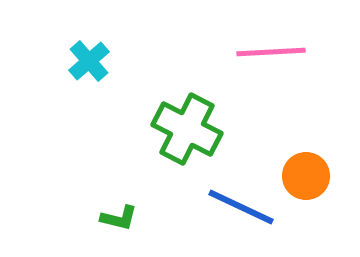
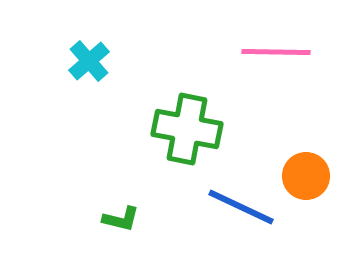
pink line: moved 5 px right; rotated 4 degrees clockwise
green cross: rotated 16 degrees counterclockwise
green L-shape: moved 2 px right, 1 px down
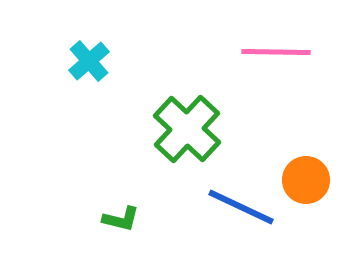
green cross: rotated 32 degrees clockwise
orange circle: moved 4 px down
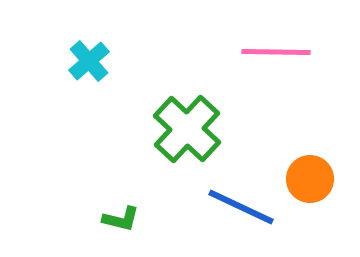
orange circle: moved 4 px right, 1 px up
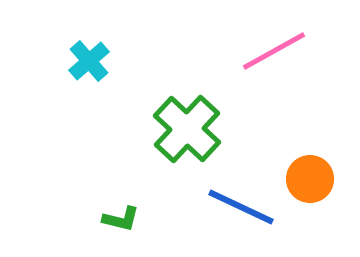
pink line: moved 2 px left, 1 px up; rotated 30 degrees counterclockwise
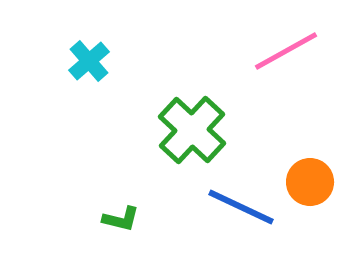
pink line: moved 12 px right
green cross: moved 5 px right, 1 px down
orange circle: moved 3 px down
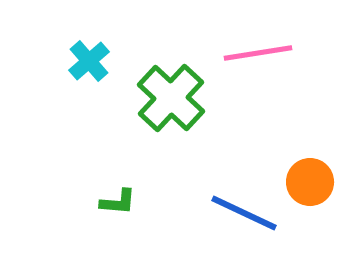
pink line: moved 28 px left, 2 px down; rotated 20 degrees clockwise
green cross: moved 21 px left, 32 px up
blue line: moved 3 px right, 6 px down
green L-shape: moved 3 px left, 17 px up; rotated 9 degrees counterclockwise
